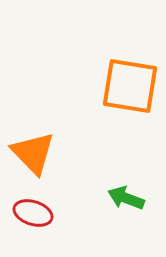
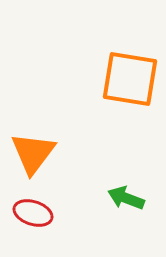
orange square: moved 7 px up
orange triangle: rotated 21 degrees clockwise
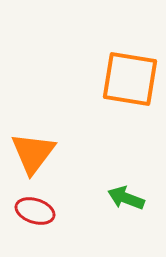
red ellipse: moved 2 px right, 2 px up
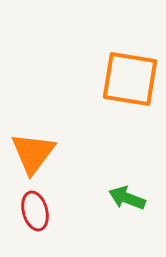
green arrow: moved 1 px right
red ellipse: rotated 57 degrees clockwise
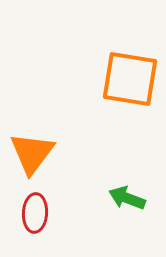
orange triangle: moved 1 px left
red ellipse: moved 2 px down; rotated 18 degrees clockwise
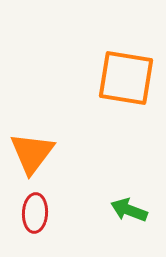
orange square: moved 4 px left, 1 px up
green arrow: moved 2 px right, 12 px down
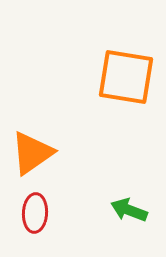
orange square: moved 1 px up
orange triangle: rotated 18 degrees clockwise
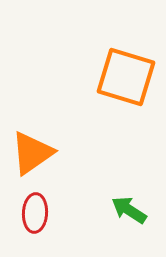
orange square: rotated 8 degrees clockwise
green arrow: rotated 12 degrees clockwise
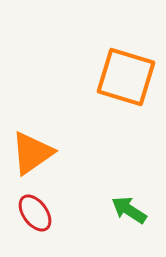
red ellipse: rotated 39 degrees counterclockwise
